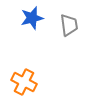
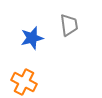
blue star: moved 20 px down
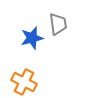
gray trapezoid: moved 11 px left, 1 px up
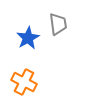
blue star: moved 4 px left; rotated 15 degrees counterclockwise
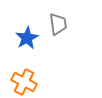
blue star: moved 1 px left
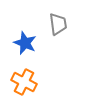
blue star: moved 2 px left, 5 px down; rotated 20 degrees counterclockwise
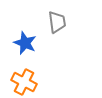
gray trapezoid: moved 1 px left, 2 px up
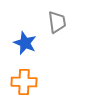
orange cross: rotated 25 degrees counterclockwise
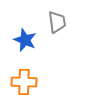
blue star: moved 3 px up
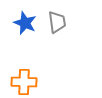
blue star: moved 17 px up
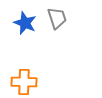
gray trapezoid: moved 4 px up; rotated 10 degrees counterclockwise
